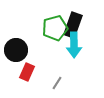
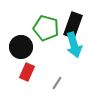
green pentagon: moved 9 px left; rotated 30 degrees clockwise
cyan arrow: rotated 15 degrees counterclockwise
black circle: moved 5 px right, 3 px up
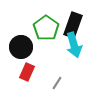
green pentagon: rotated 20 degrees clockwise
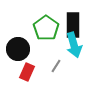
black rectangle: rotated 20 degrees counterclockwise
black circle: moved 3 px left, 2 px down
gray line: moved 1 px left, 17 px up
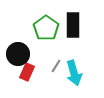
cyan arrow: moved 28 px down
black circle: moved 5 px down
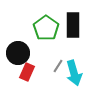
black circle: moved 1 px up
gray line: moved 2 px right
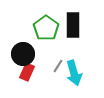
black circle: moved 5 px right, 1 px down
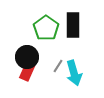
black circle: moved 4 px right, 3 px down
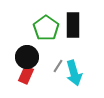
red rectangle: moved 1 px left, 3 px down
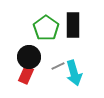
black circle: moved 2 px right
gray line: rotated 32 degrees clockwise
